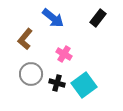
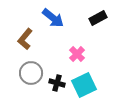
black rectangle: rotated 24 degrees clockwise
pink cross: moved 13 px right; rotated 14 degrees clockwise
gray circle: moved 1 px up
cyan square: rotated 10 degrees clockwise
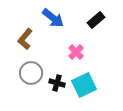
black rectangle: moved 2 px left, 2 px down; rotated 12 degrees counterclockwise
pink cross: moved 1 px left, 2 px up
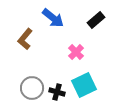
gray circle: moved 1 px right, 15 px down
black cross: moved 9 px down
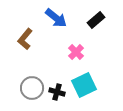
blue arrow: moved 3 px right
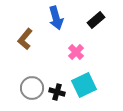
blue arrow: rotated 35 degrees clockwise
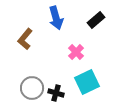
cyan square: moved 3 px right, 3 px up
black cross: moved 1 px left, 1 px down
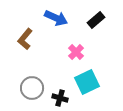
blue arrow: rotated 50 degrees counterclockwise
black cross: moved 4 px right, 5 px down
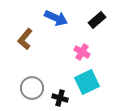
black rectangle: moved 1 px right
pink cross: moved 6 px right; rotated 14 degrees counterclockwise
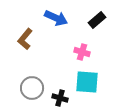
pink cross: rotated 14 degrees counterclockwise
cyan square: rotated 30 degrees clockwise
